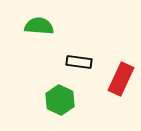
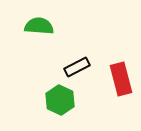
black rectangle: moved 2 px left, 5 px down; rotated 35 degrees counterclockwise
red rectangle: rotated 40 degrees counterclockwise
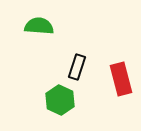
black rectangle: rotated 45 degrees counterclockwise
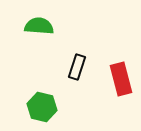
green hexagon: moved 18 px left, 7 px down; rotated 12 degrees counterclockwise
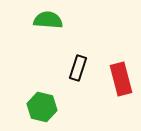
green semicircle: moved 9 px right, 6 px up
black rectangle: moved 1 px right, 1 px down
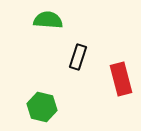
black rectangle: moved 11 px up
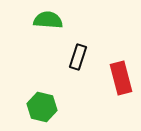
red rectangle: moved 1 px up
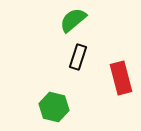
green semicircle: moved 25 px right; rotated 44 degrees counterclockwise
green hexagon: moved 12 px right
